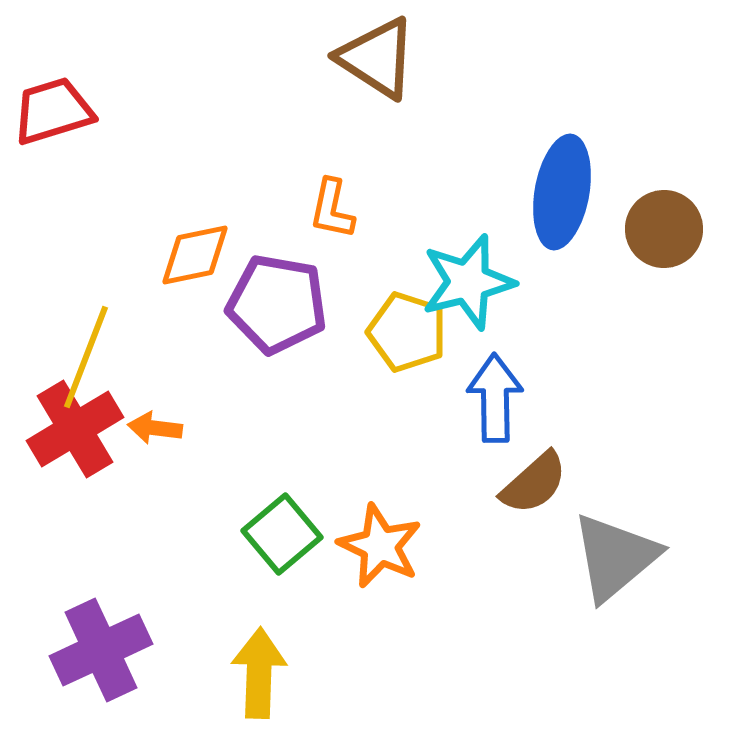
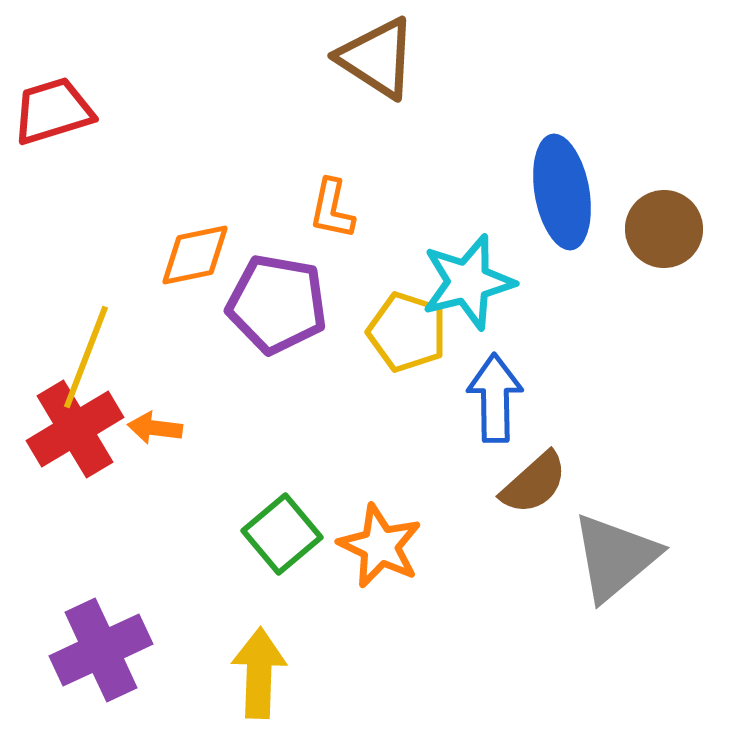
blue ellipse: rotated 20 degrees counterclockwise
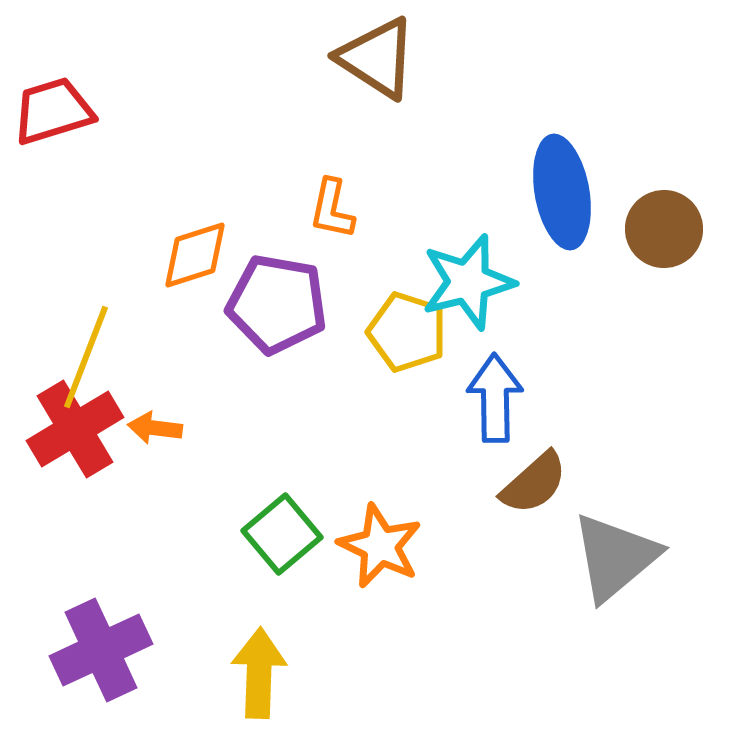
orange diamond: rotated 6 degrees counterclockwise
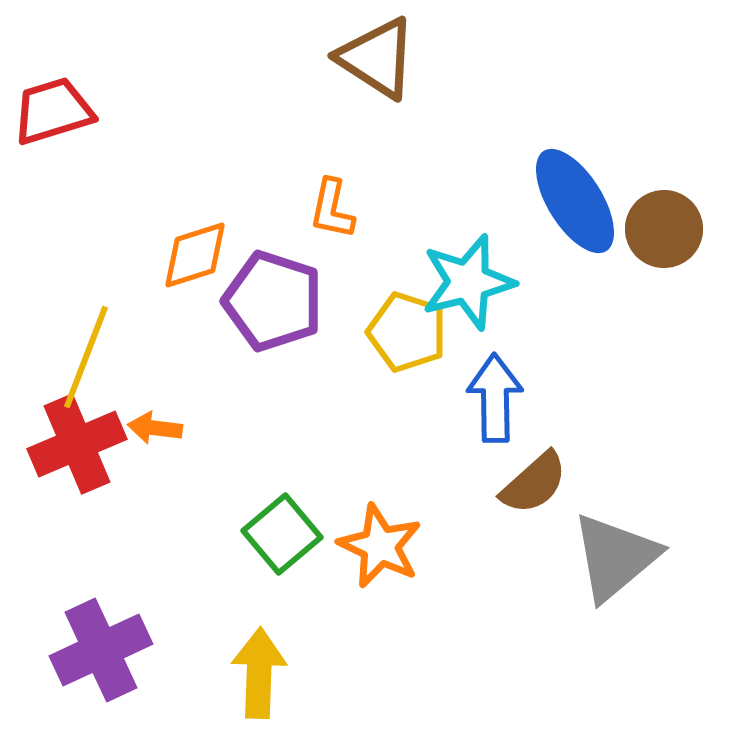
blue ellipse: moved 13 px right, 9 px down; rotated 22 degrees counterclockwise
purple pentagon: moved 4 px left, 3 px up; rotated 8 degrees clockwise
red cross: moved 2 px right, 15 px down; rotated 8 degrees clockwise
